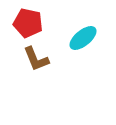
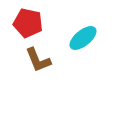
brown L-shape: moved 2 px right, 1 px down
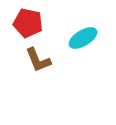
cyan ellipse: rotated 8 degrees clockwise
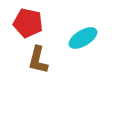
brown L-shape: rotated 36 degrees clockwise
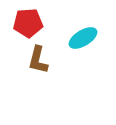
red pentagon: rotated 16 degrees counterclockwise
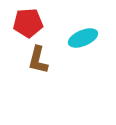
cyan ellipse: rotated 8 degrees clockwise
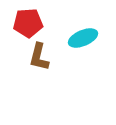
brown L-shape: moved 1 px right, 3 px up
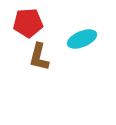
cyan ellipse: moved 1 px left, 1 px down
